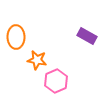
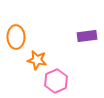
purple rectangle: rotated 36 degrees counterclockwise
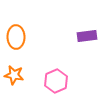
orange star: moved 23 px left, 15 px down
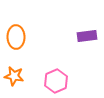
orange star: moved 1 px down
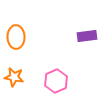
orange star: moved 1 px down
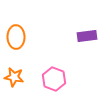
pink hexagon: moved 2 px left, 2 px up; rotated 15 degrees counterclockwise
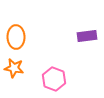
orange star: moved 9 px up
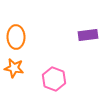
purple rectangle: moved 1 px right, 1 px up
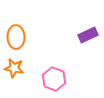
purple rectangle: rotated 18 degrees counterclockwise
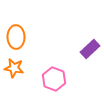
purple rectangle: moved 2 px right, 14 px down; rotated 18 degrees counterclockwise
